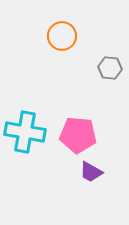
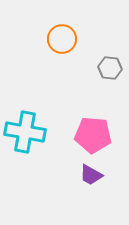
orange circle: moved 3 px down
pink pentagon: moved 15 px right
purple trapezoid: moved 3 px down
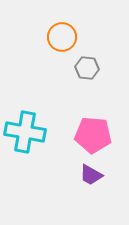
orange circle: moved 2 px up
gray hexagon: moved 23 px left
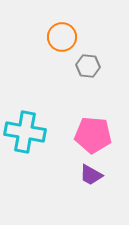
gray hexagon: moved 1 px right, 2 px up
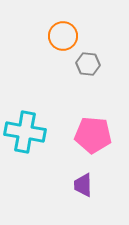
orange circle: moved 1 px right, 1 px up
gray hexagon: moved 2 px up
purple trapezoid: moved 8 px left, 10 px down; rotated 60 degrees clockwise
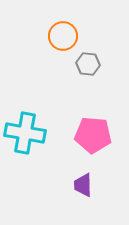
cyan cross: moved 1 px down
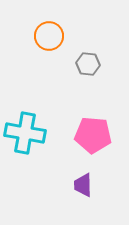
orange circle: moved 14 px left
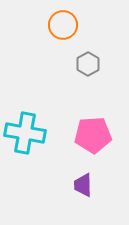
orange circle: moved 14 px right, 11 px up
gray hexagon: rotated 25 degrees clockwise
pink pentagon: rotated 9 degrees counterclockwise
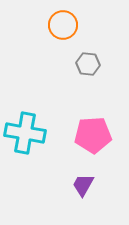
gray hexagon: rotated 25 degrees counterclockwise
purple trapezoid: rotated 30 degrees clockwise
